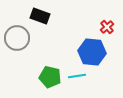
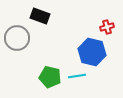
red cross: rotated 24 degrees clockwise
blue hexagon: rotated 8 degrees clockwise
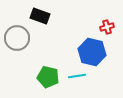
green pentagon: moved 2 px left
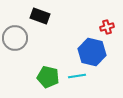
gray circle: moved 2 px left
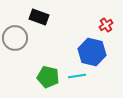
black rectangle: moved 1 px left, 1 px down
red cross: moved 1 px left, 2 px up; rotated 16 degrees counterclockwise
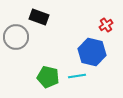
gray circle: moved 1 px right, 1 px up
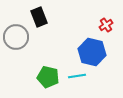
black rectangle: rotated 48 degrees clockwise
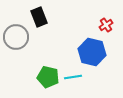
cyan line: moved 4 px left, 1 px down
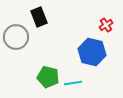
cyan line: moved 6 px down
